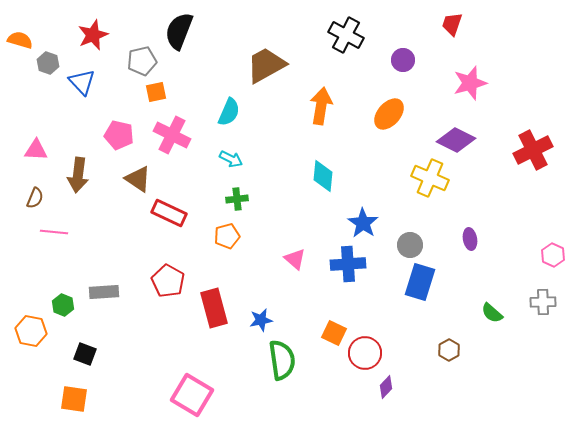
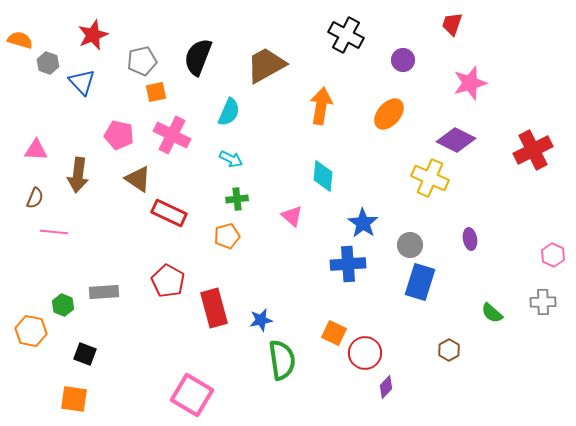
black semicircle at (179, 31): moved 19 px right, 26 px down
pink triangle at (295, 259): moved 3 px left, 43 px up
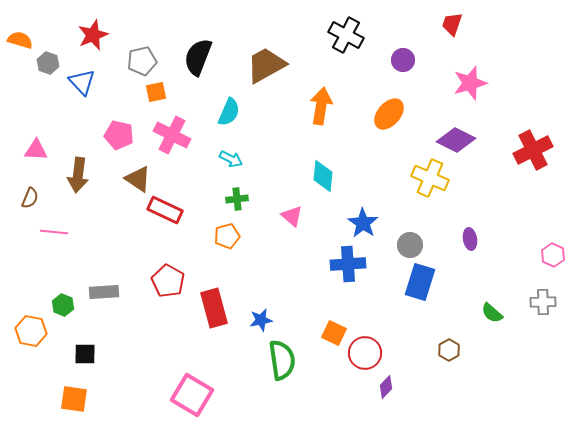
brown semicircle at (35, 198): moved 5 px left
red rectangle at (169, 213): moved 4 px left, 3 px up
black square at (85, 354): rotated 20 degrees counterclockwise
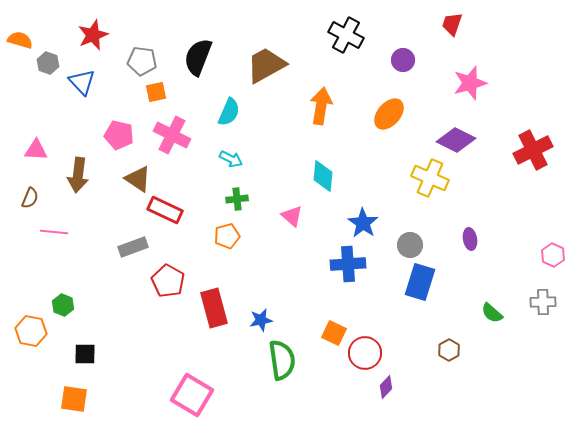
gray pentagon at (142, 61): rotated 20 degrees clockwise
gray rectangle at (104, 292): moved 29 px right, 45 px up; rotated 16 degrees counterclockwise
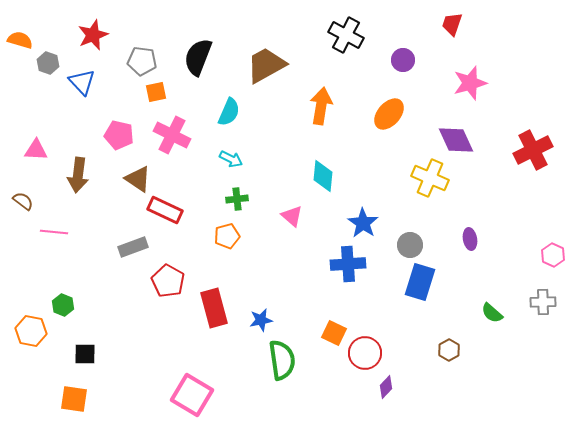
purple diamond at (456, 140): rotated 39 degrees clockwise
brown semicircle at (30, 198): moved 7 px left, 3 px down; rotated 75 degrees counterclockwise
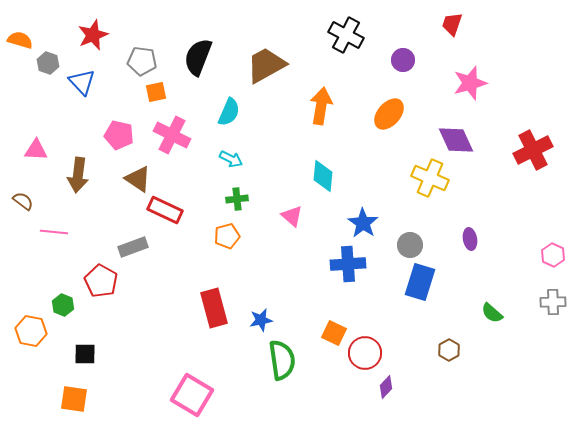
red pentagon at (168, 281): moved 67 px left
gray cross at (543, 302): moved 10 px right
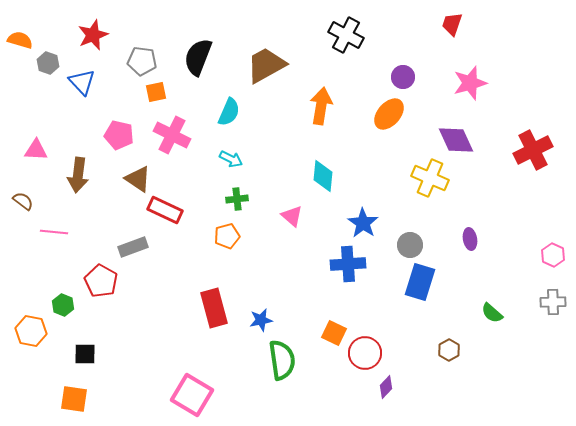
purple circle at (403, 60): moved 17 px down
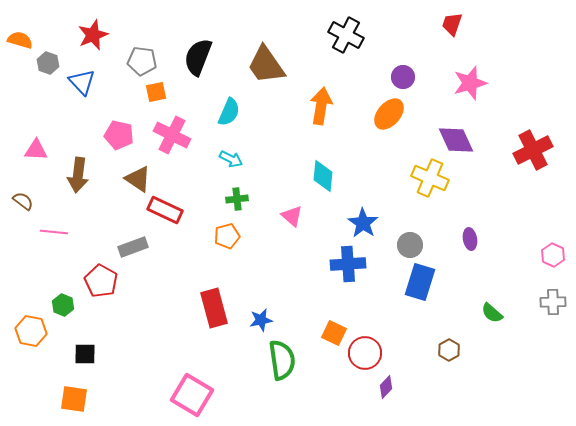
brown trapezoid at (266, 65): rotated 96 degrees counterclockwise
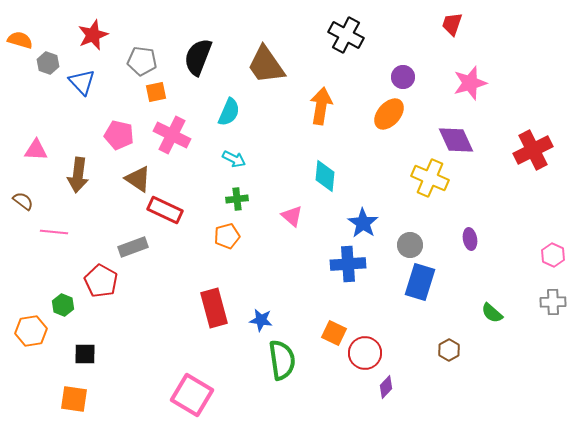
cyan arrow at (231, 159): moved 3 px right
cyan diamond at (323, 176): moved 2 px right
blue star at (261, 320): rotated 20 degrees clockwise
orange hexagon at (31, 331): rotated 20 degrees counterclockwise
